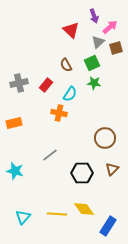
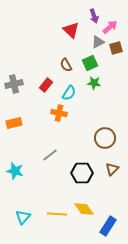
gray triangle: rotated 16 degrees clockwise
green square: moved 2 px left
gray cross: moved 5 px left, 1 px down
cyan semicircle: moved 1 px left, 1 px up
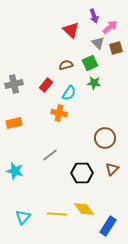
gray triangle: moved 1 px down; rotated 48 degrees counterclockwise
brown semicircle: rotated 104 degrees clockwise
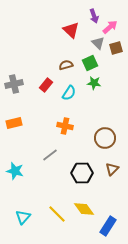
orange cross: moved 6 px right, 13 px down
yellow line: rotated 42 degrees clockwise
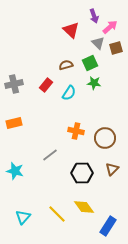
orange cross: moved 11 px right, 5 px down
yellow diamond: moved 2 px up
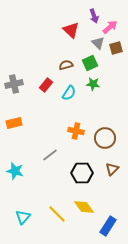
green star: moved 1 px left, 1 px down
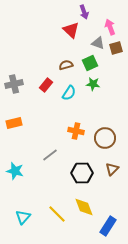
purple arrow: moved 10 px left, 4 px up
pink arrow: rotated 70 degrees counterclockwise
gray triangle: rotated 24 degrees counterclockwise
yellow diamond: rotated 15 degrees clockwise
